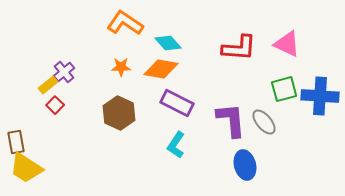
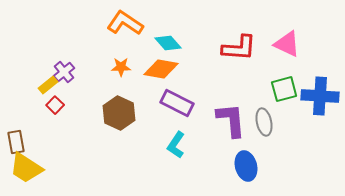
gray ellipse: rotated 28 degrees clockwise
blue ellipse: moved 1 px right, 1 px down
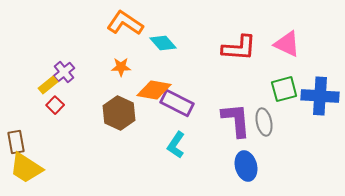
cyan diamond: moved 5 px left
orange diamond: moved 7 px left, 21 px down
purple L-shape: moved 5 px right
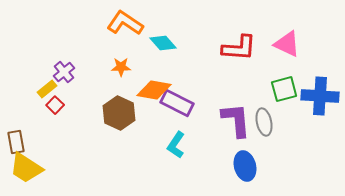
yellow rectangle: moved 1 px left, 4 px down
blue ellipse: moved 1 px left
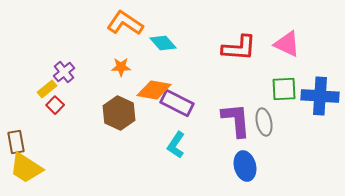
green square: rotated 12 degrees clockwise
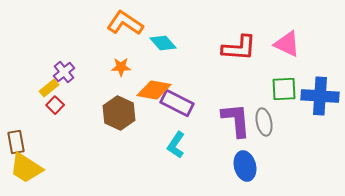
yellow rectangle: moved 2 px right, 1 px up
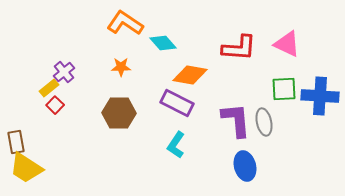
orange diamond: moved 36 px right, 15 px up
brown hexagon: rotated 24 degrees counterclockwise
